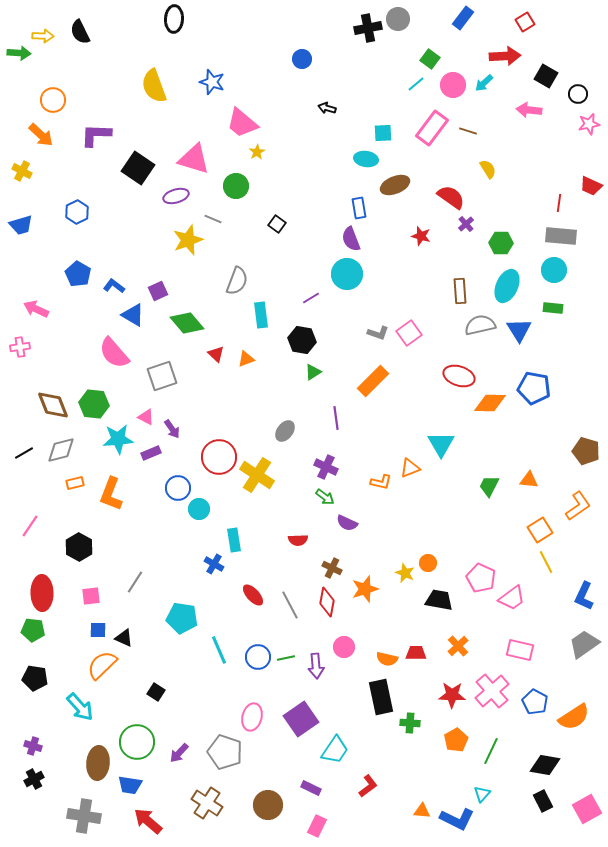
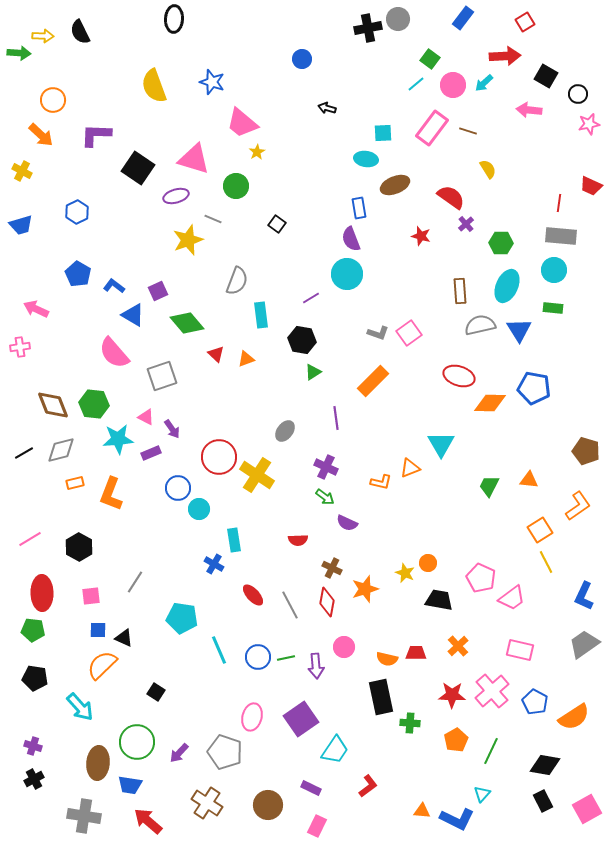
pink line at (30, 526): moved 13 px down; rotated 25 degrees clockwise
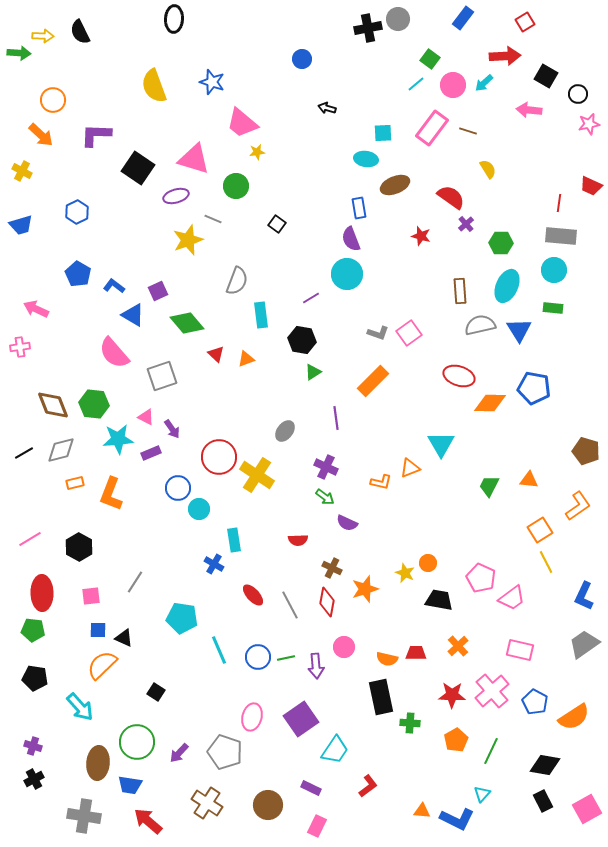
yellow star at (257, 152): rotated 21 degrees clockwise
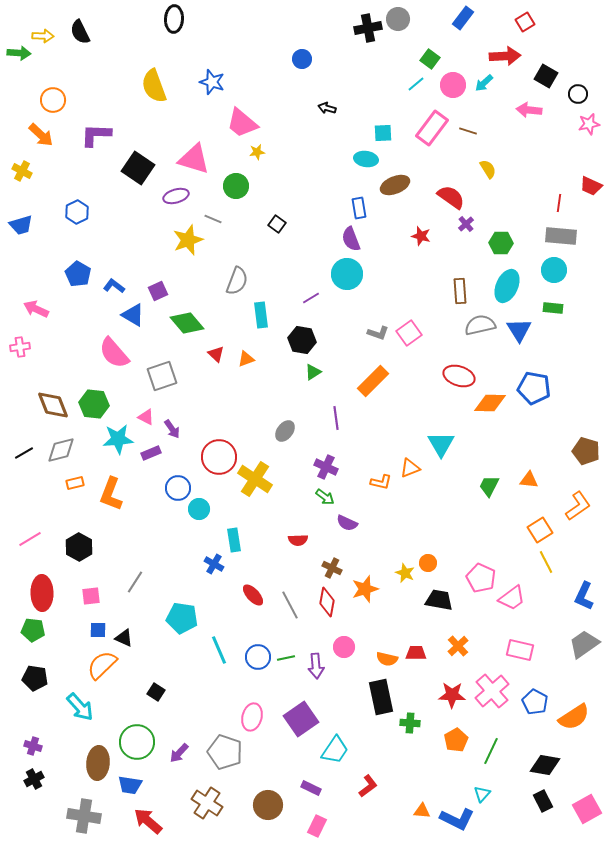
yellow cross at (257, 475): moved 2 px left, 4 px down
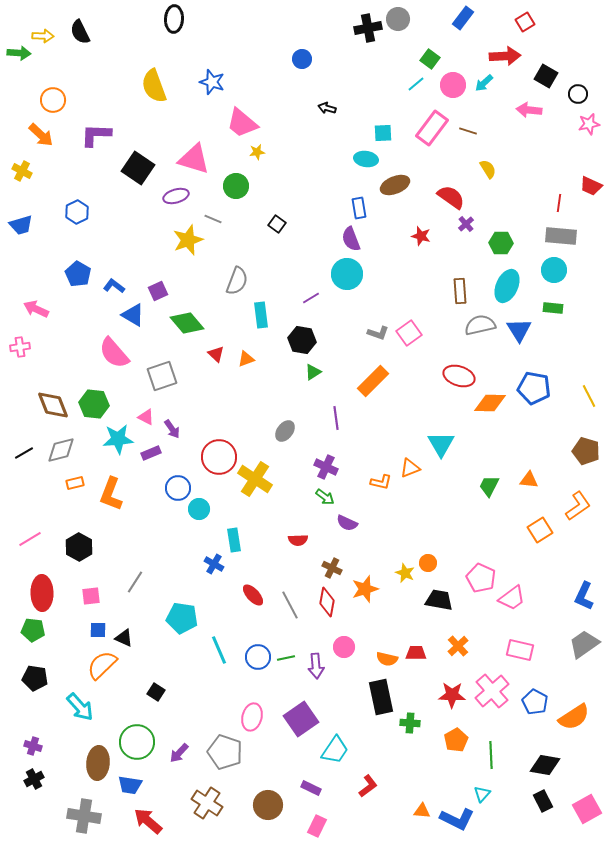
yellow line at (546, 562): moved 43 px right, 166 px up
green line at (491, 751): moved 4 px down; rotated 28 degrees counterclockwise
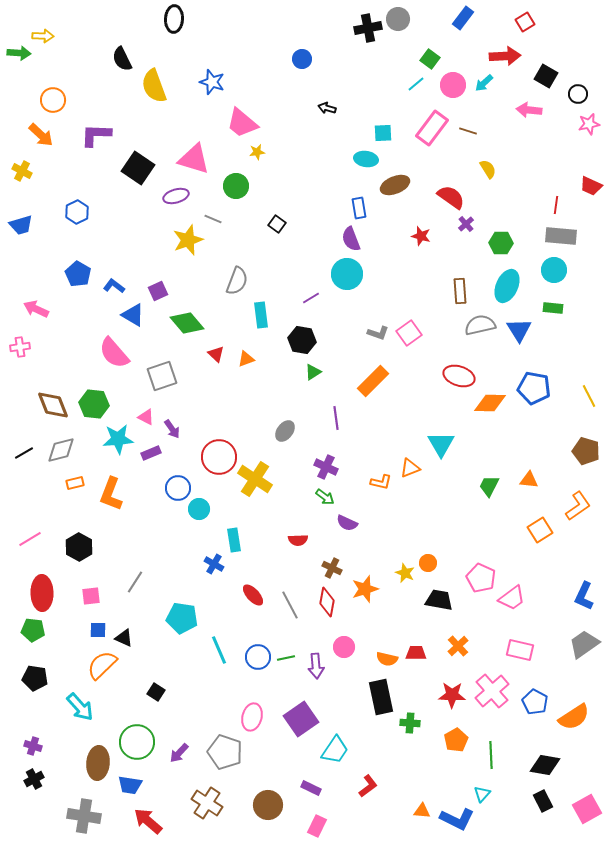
black semicircle at (80, 32): moved 42 px right, 27 px down
red line at (559, 203): moved 3 px left, 2 px down
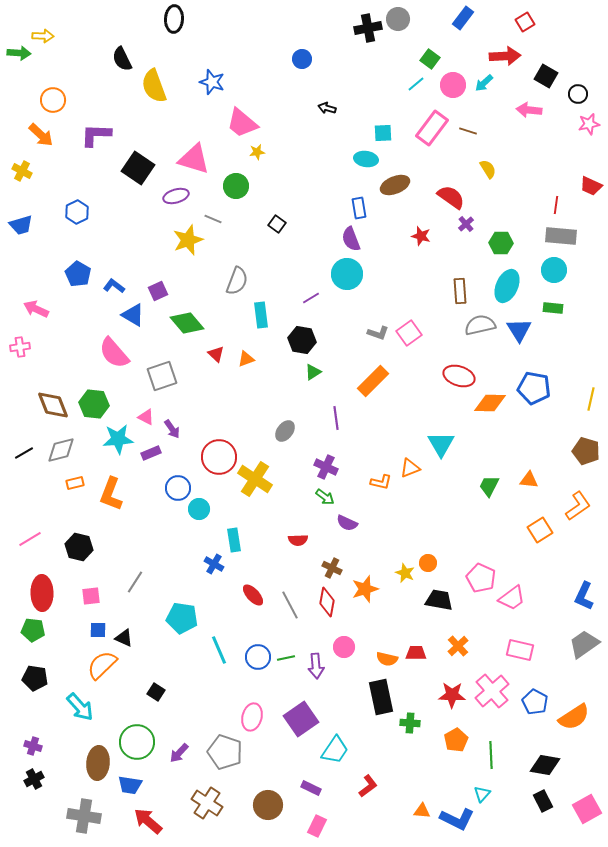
yellow line at (589, 396): moved 2 px right, 3 px down; rotated 40 degrees clockwise
black hexagon at (79, 547): rotated 16 degrees counterclockwise
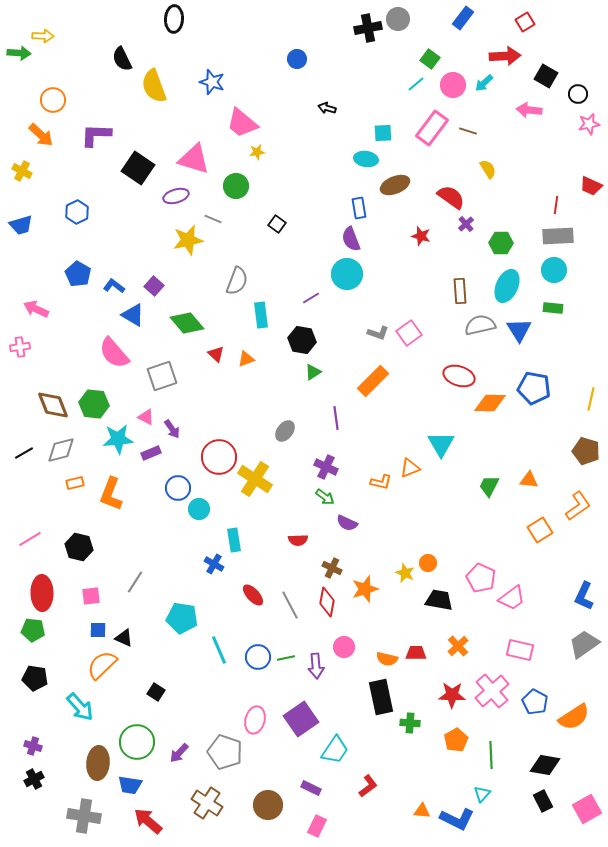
blue circle at (302, 59): moved 5 px left
gray rectangle at (561, 236): moved 3 px left; rotated 8 degrees counterclockwise
yellow star at (188, 240): rotated 8 degrees clockwise
purple square at (158, 291): moved 4 px left, 5 px up; rotated 24 degrees counterclockwise
pink ellipse at (252, 717): moved 3 px right, 3 px down
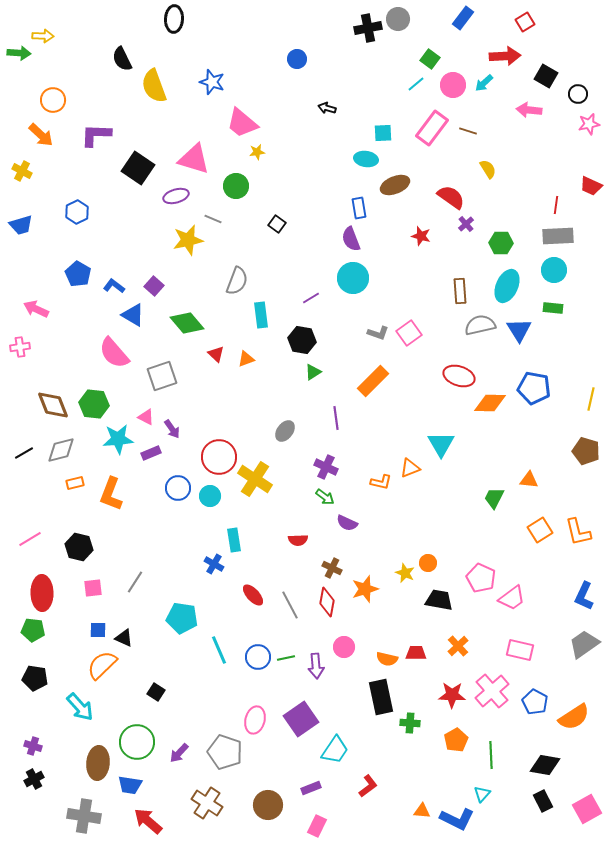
cyan circle at (347, 274): moved 6 px right, 4 px down
green trapezoid at (489, 486): moved 5 px right, 12 px down
orange L-shape at (578, 506): moved 26 px down; rotated 112 degrees clockwise
cyan circle at (199, 509): moved 11 px right, 13 px up
pink square at (91, 596): moved 2 px right, 8 px up
purple rectangle at (311, 788): rotated 48 degrees counterclockwise
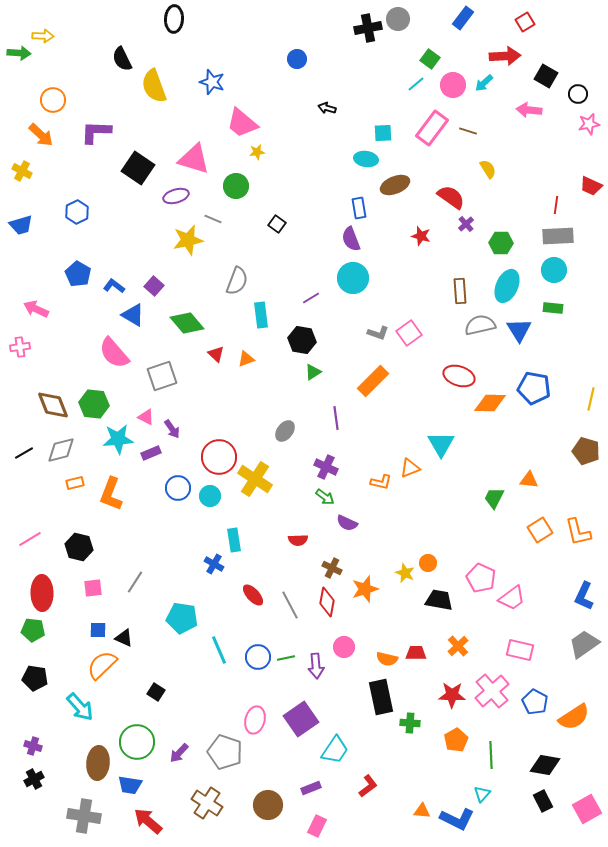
purple L-shape at (96, 135): moved 3 px up
